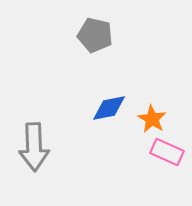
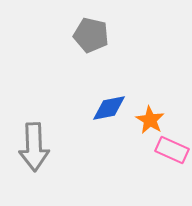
gray pentagon: moved 4 px left
orange star: moved 2 px left, 1 px down
pink rectangle: moved 5 px right, 2 px up
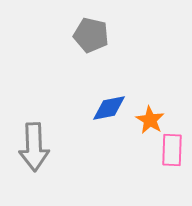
pink rectangle: rotated 68 degrees clockwise
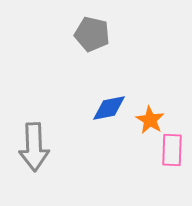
gray pentagon: moved 1 px right, 1 px up
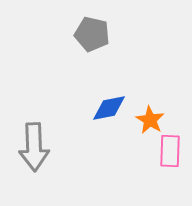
pink rectangle: moved 2 px left, 1 px down
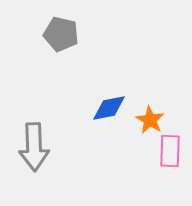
gray pentagon: moved 31 px left
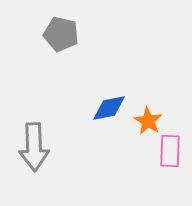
orange star: moved 2 px left, 1 px down
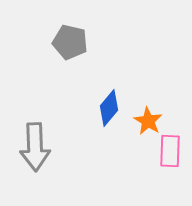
gray pentagon: moved 9 px right, 8 px down
blue diamond: rotated 39 degrees counterclockwise
gray arrow: moved 1 px right
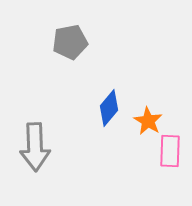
gray pentagon: rotated 24 degrees counterclockwise
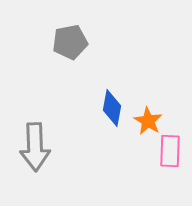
blue diamond: moved 3 px right; rotated 30 degrees counterclockwise
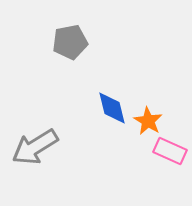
blue diamond: rotated 24 degrees counterclockwise
gray arrow: rotated 60 degrees clockwise
pink rectangle: rotated 68 degrees counterclockwise
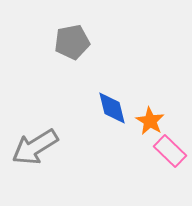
gray pentagon: moved 2 px right
orange star: moved 2 px right
pink rectangle: rotated 20 degrees clockwise
